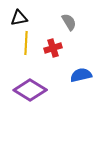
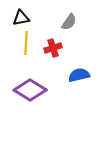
black triangle: moved 2 px right
gray semicircle: rotated 66 degrees clockwise
blue semicircle: moved 2 px left
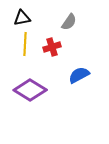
black triangle: moved 1 px right
yellow line: moved 1 px left, 1 px down
red cross: moved 1 px left, 1 px up
blue semicircle: rotated 15 degrees counterclockwise
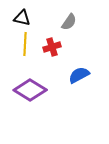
black triangle: rotated 24 degrees clockwise
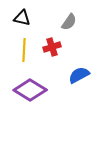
yellow line: moved 1 px left, 6 px down
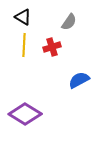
black triangle: moved 1 px right, 1 px up; rotated 18 degrees clockwise
yellow line: moved 5 px up
blue semicircle: moved 5 px down
purple diamond: moved 5 px left, 24 px down
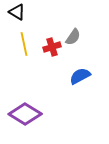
black triangle: moved 6 px left, 5 px up
gray semicircle: moved 4 px right, 15 px down
yellow line: moved 1 px up; rotated 15 degrees counterclockwise
blue semicircle: moved 1 px right, 4 px up
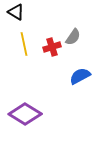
black triangle: moved 1 px left
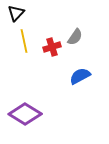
black triangle: moved 1 px down; rotated 42 degrees clockwise
gray semicircle: moved 2 px right
yellow line: moved 3 px up
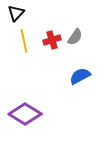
red cross: moved 7 px up
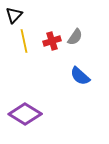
black triangle: moved 2 px left, 2 px down
red cross: moved 1 px down
blue semicircle: rotated 110 degrees counterclockwise
